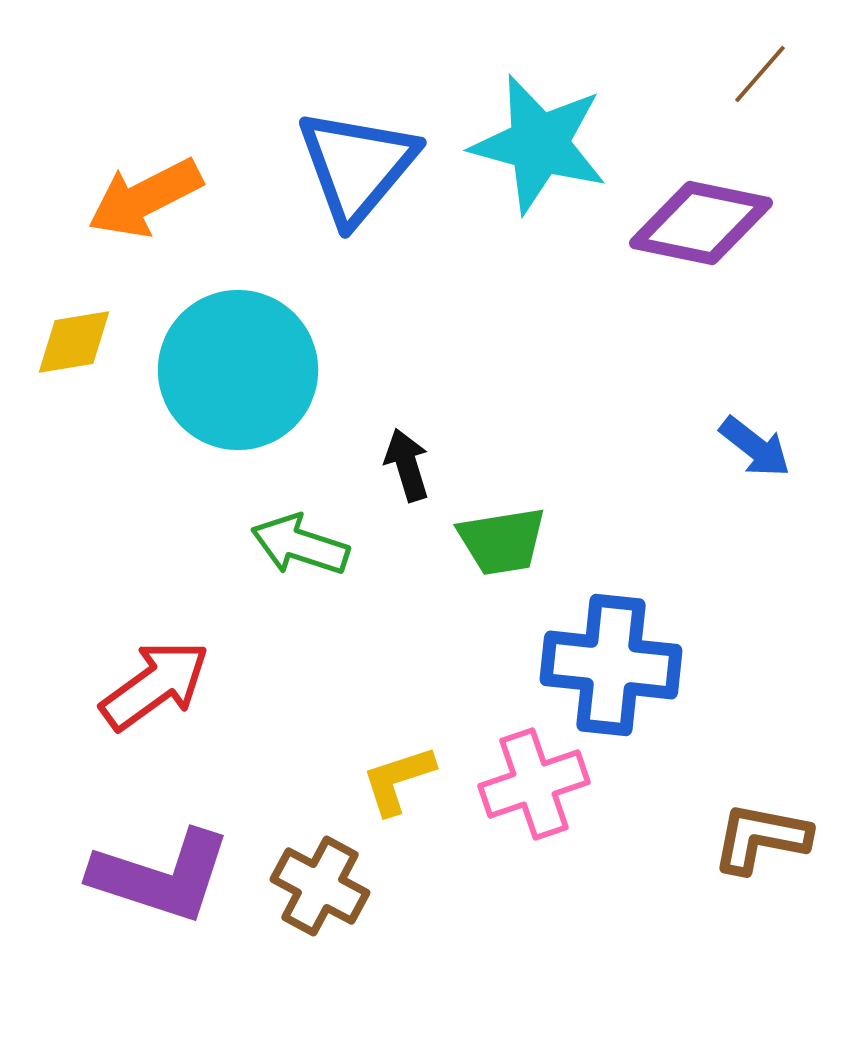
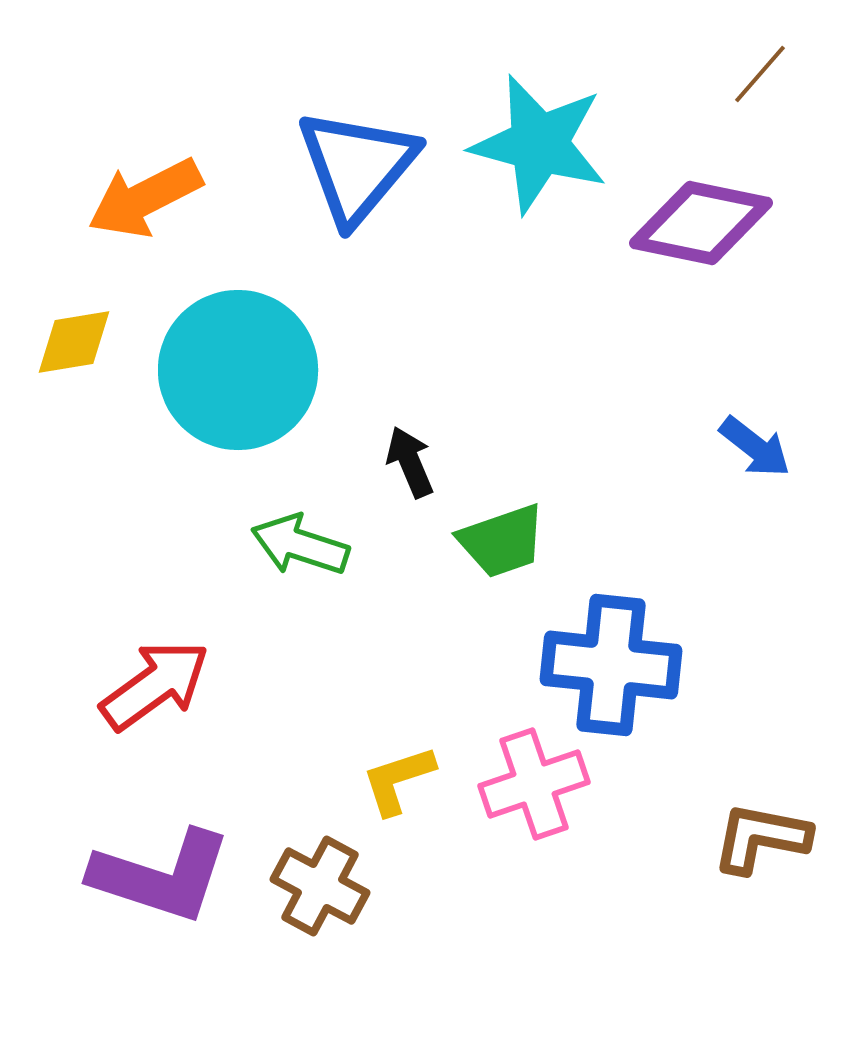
black arrow: moved 3 px right, 3 px up; rotated 6 degrees counterclockwise
green trapezoid: rotated 10 degrees counterclockwise
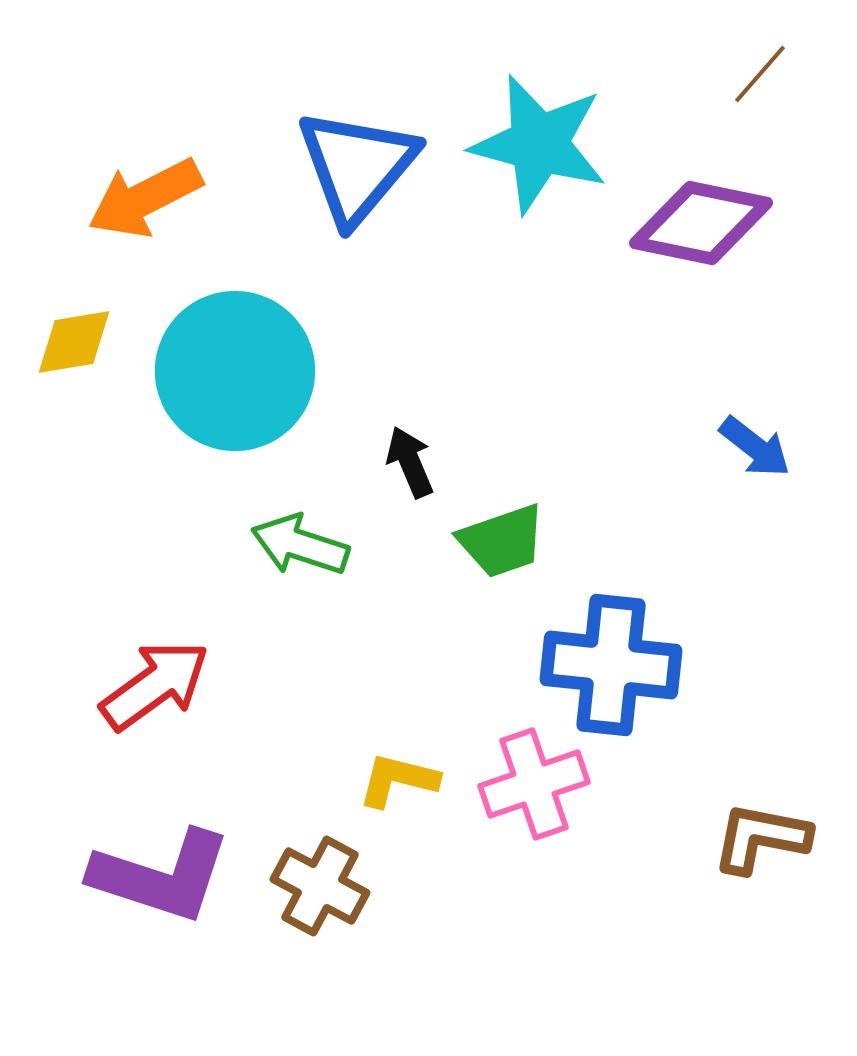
cyan circle: moved 3 px left, 1 px down
yellow L-shape: rotated 32 degrees clockwise
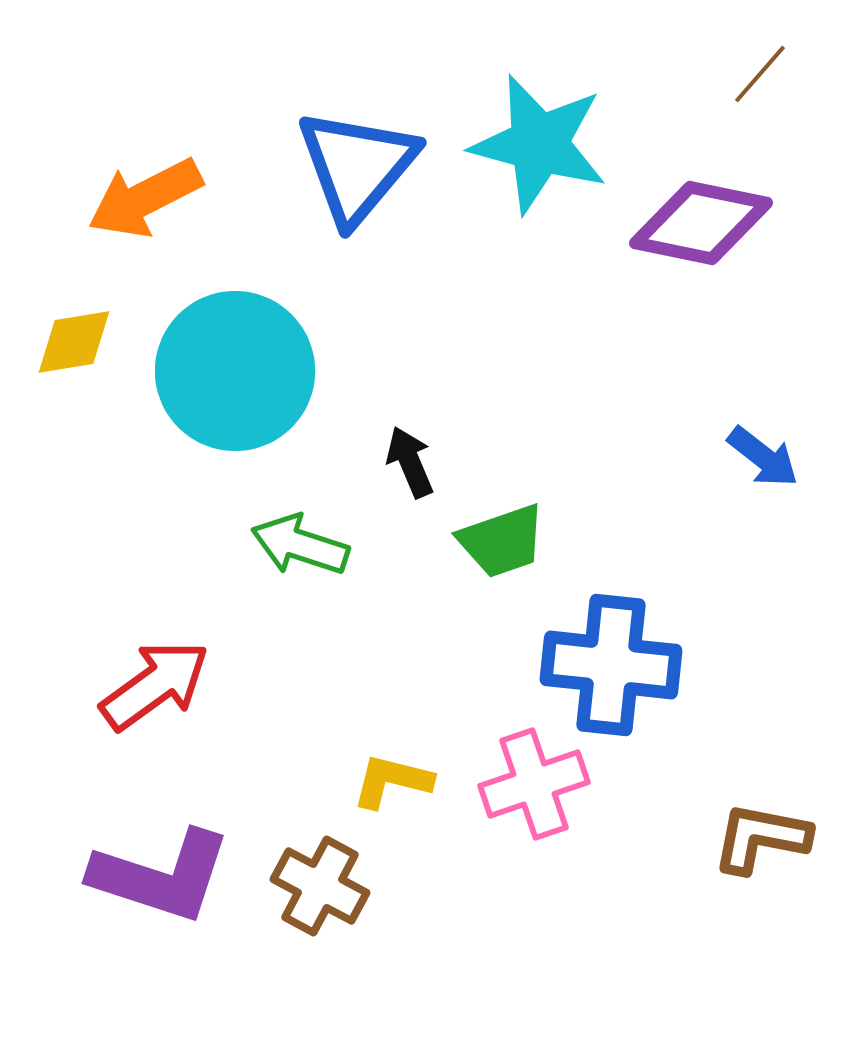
blue arrow: moved 8 px right, 10 px down
yellow L-shape: moved 6 px left, 1 px down
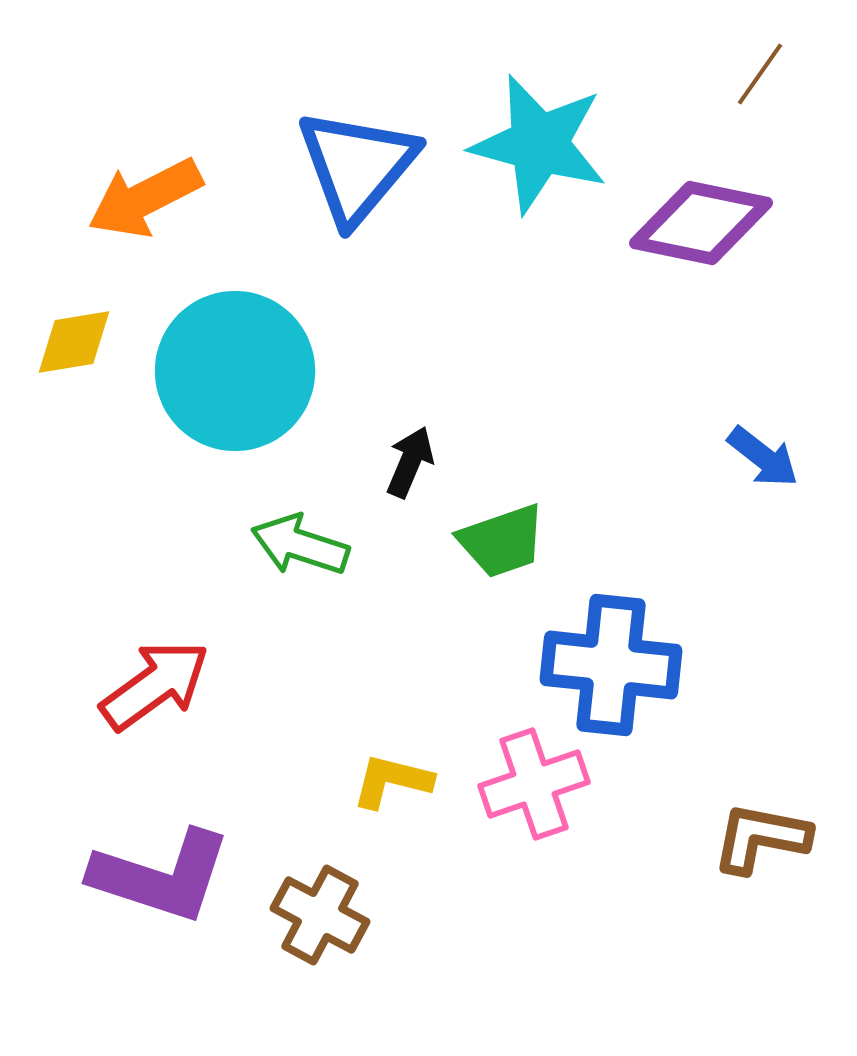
brown line: rotated 6 degrees counterclockwise
black arrow: rotated 46 degrees clockwise
brown cross: moved 29 px down
